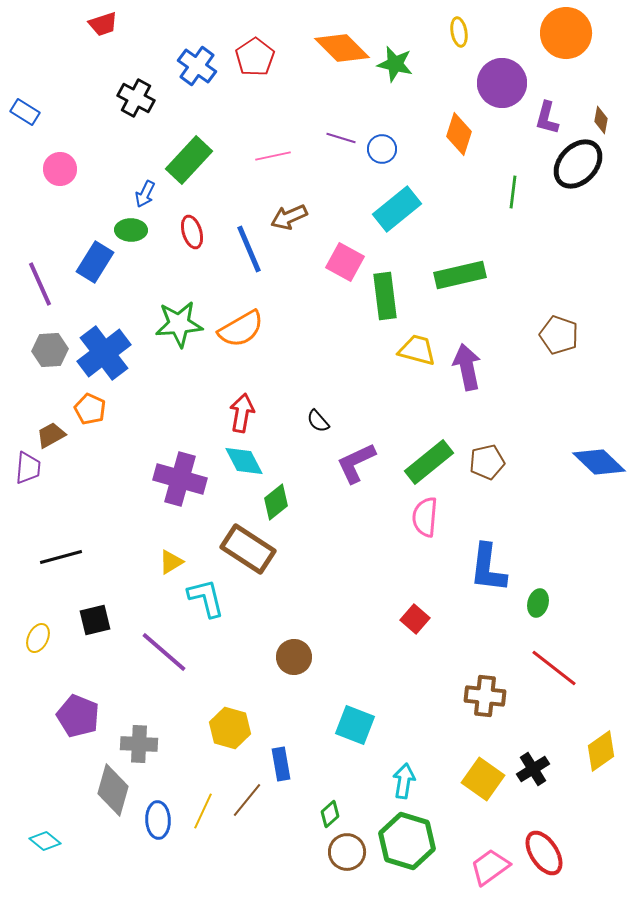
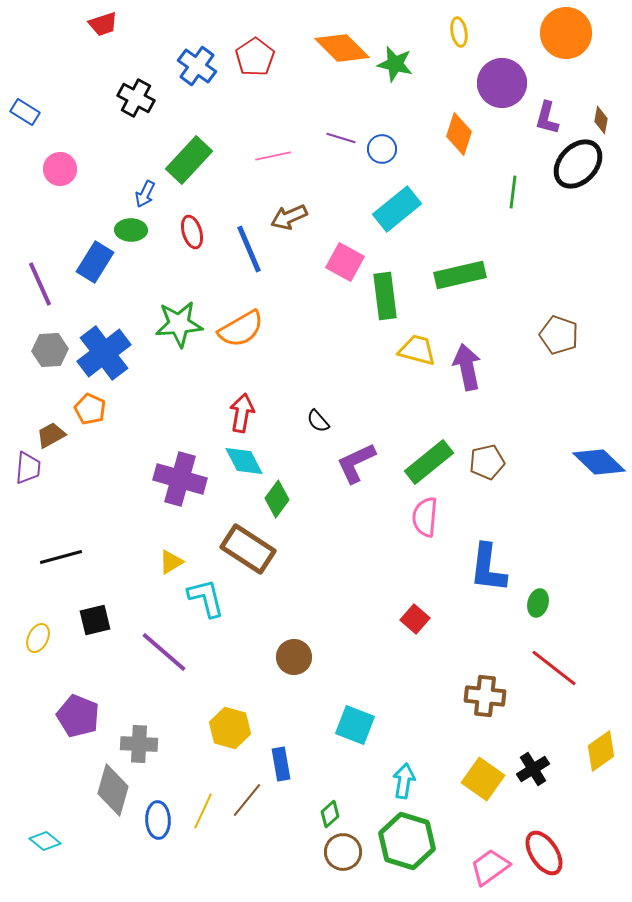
green diamond at (276, 502): moved 1 px right, 3 px up; rotated 15 degrees counterclockwise
brown circle at (347, 852): moved 4 px left
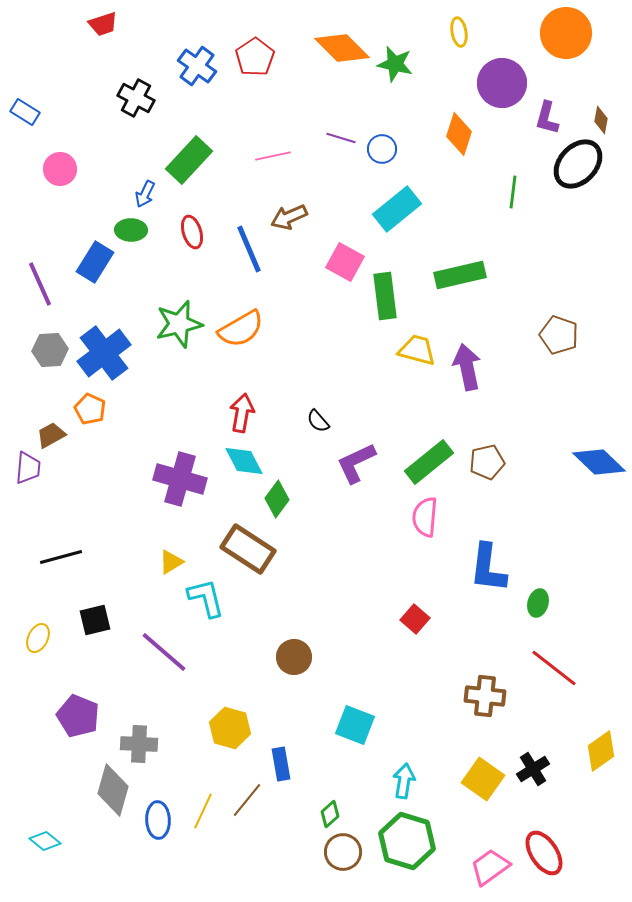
green star at (179, 324): rotated 9 degrees counterclockwise
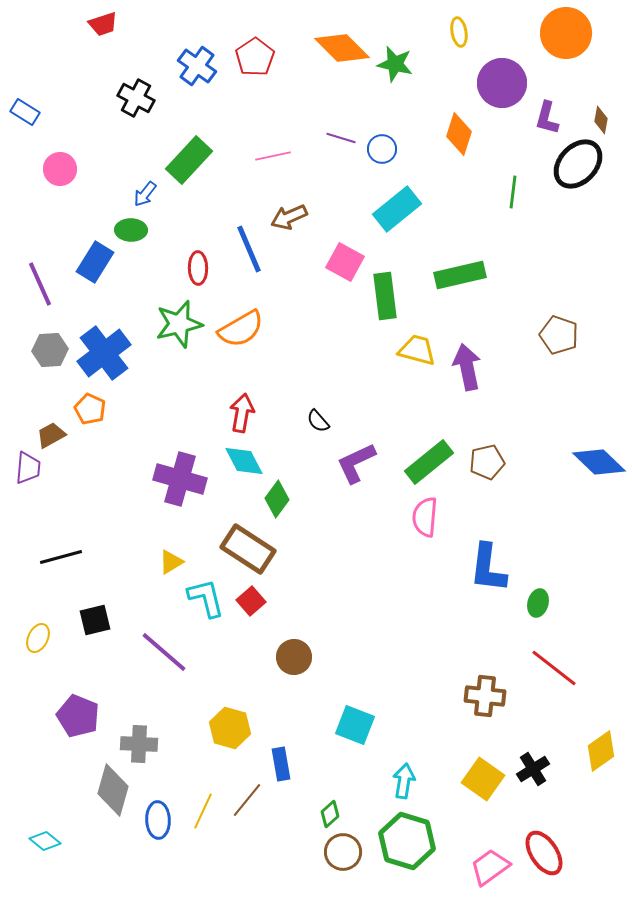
blue arrow at (145, 194): rotated 12 degrees clockwise
red ellipse at (192, 232): moved 6 px right, 36 px down; rotated 16 degrees clockwise
red square at (415, 619): moved 164 px left, 18 px up; rotated 8 degrees clockwise
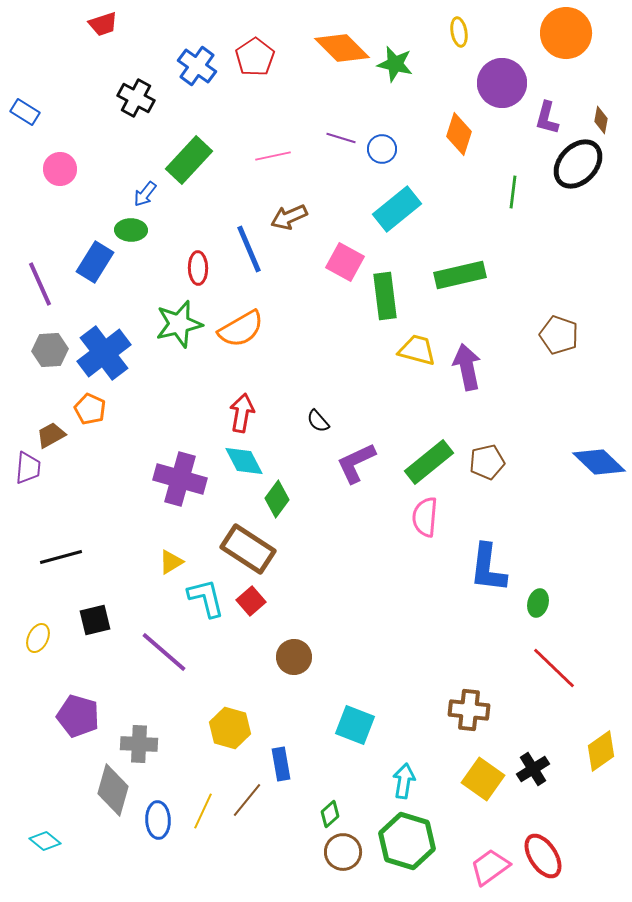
red line at (554, 668): rotated 6 degrees clockwise
brown cross at (485, 696): moved 16 px left, 14 px down
purple pentagon at (78, 716): rotated 6 degrees counterclockwise
red ellipse at (544, 853): moved 1 px left, 3 px down
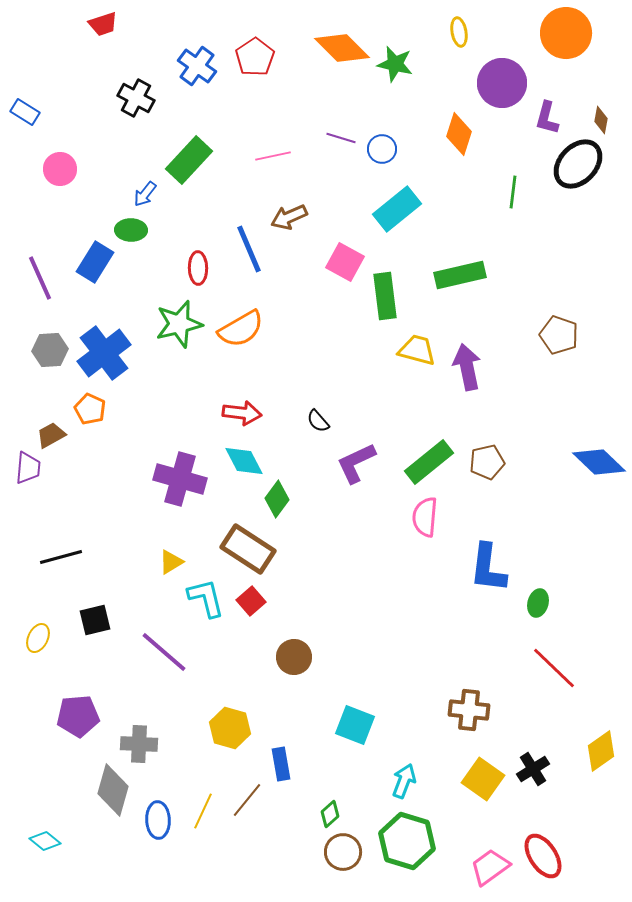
purple line at (40, 284): moved 6 px up
red arrow at (242, 413): rotated 87 degrees clockwise
purple pentagon at (78, 716): rotated 21 degrees counterclockwise
cyan arrow at (404, 781): rotated 12 degrees clockwise
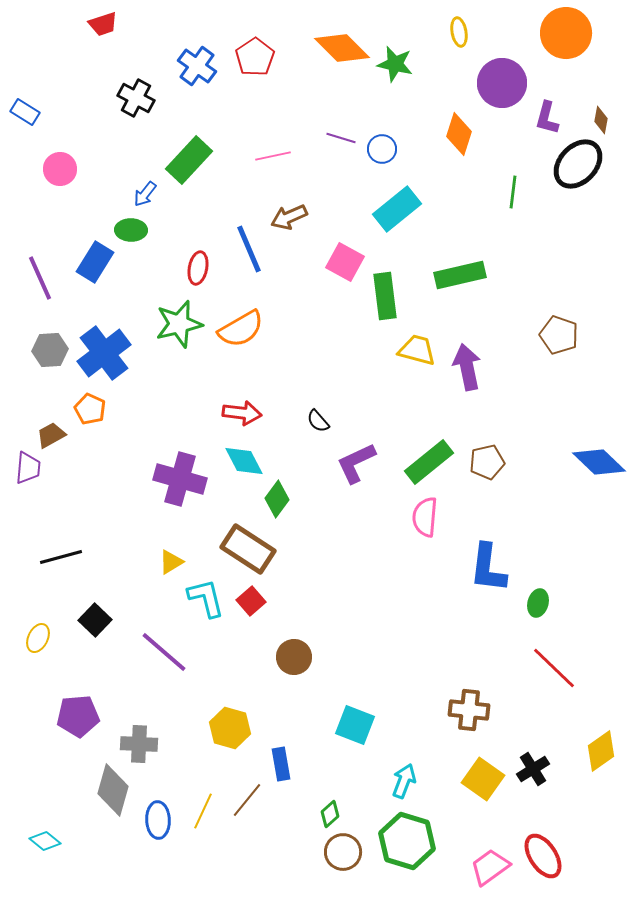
red ellipse at (198, 268): rotated 12 degrees clockwise
black square at (95, 620): rotated 32 degrees counterclockwise
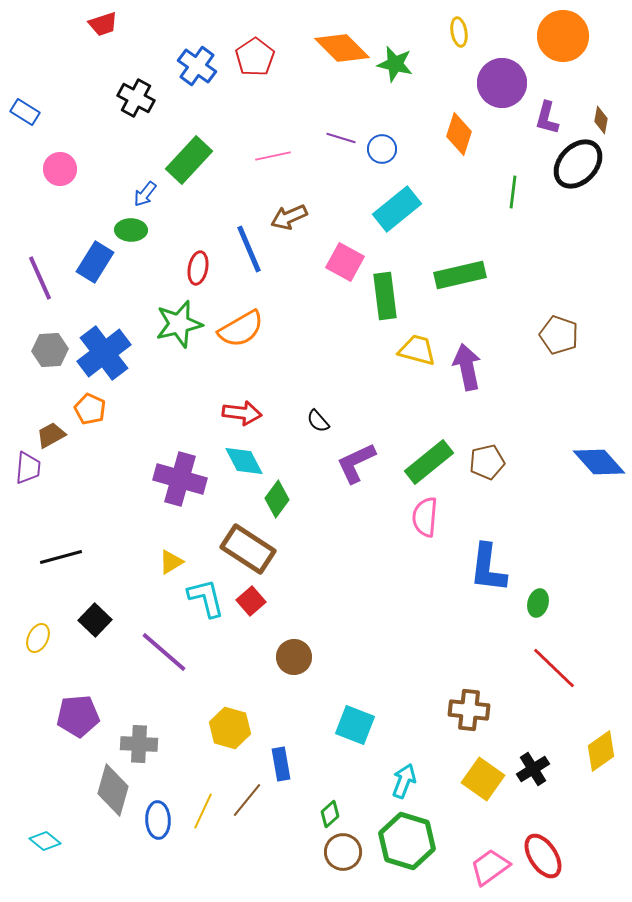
orange circle at (566, 33): moved 3 px left, 3 px down
blue diamond at (599, 462): rotated 4 degrees clockwise
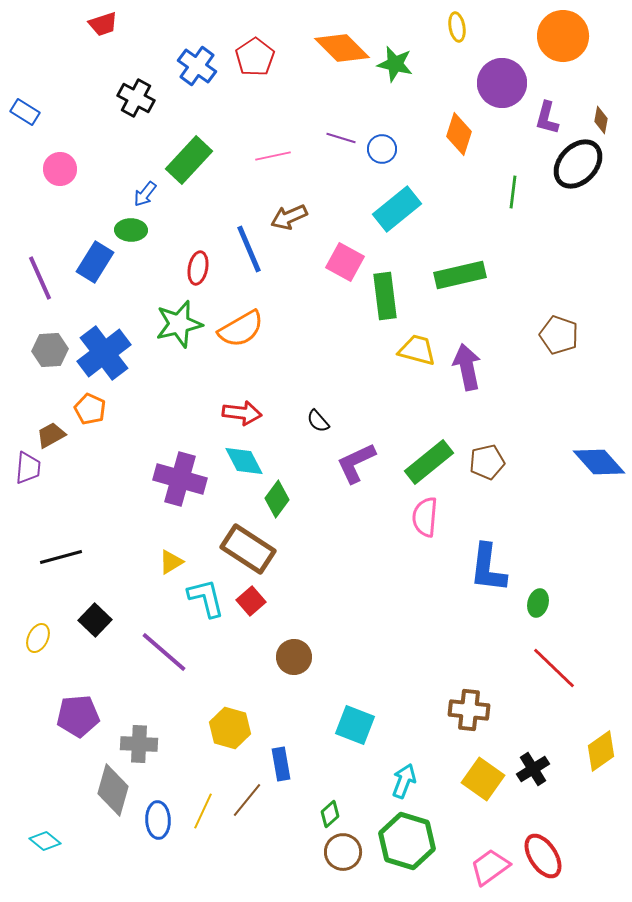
yellow ellipse at (459, 32): moved 2 px left, 5 px up
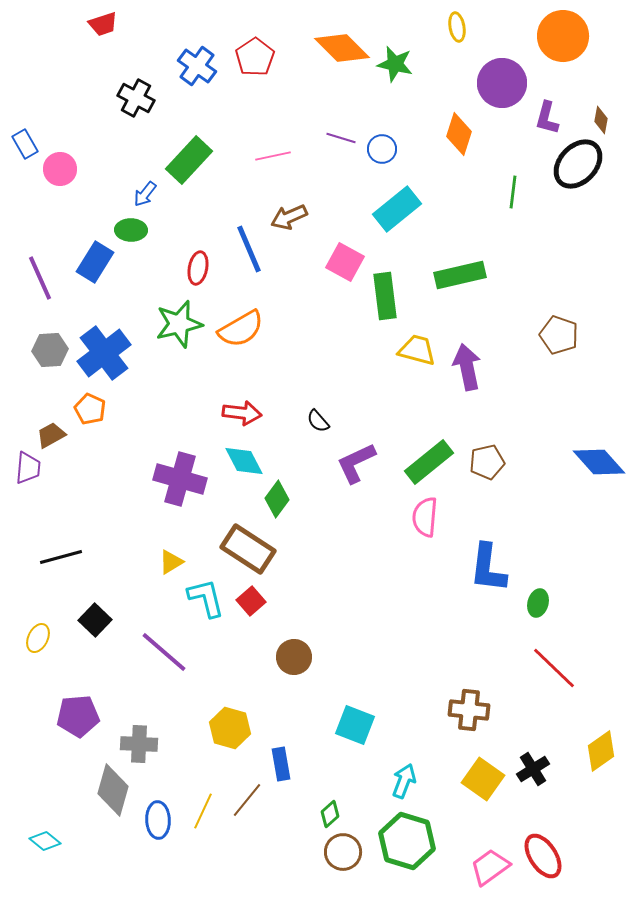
blue rectangle at (25, 112): moved 32 px down; rotated 28 degrees clockwise
